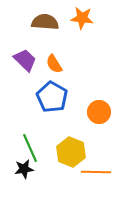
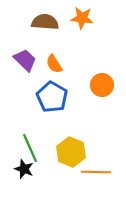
orange circle: moved 3 px right, 27 px up
black star: rotated 30 degrees clockwise
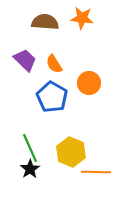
orange circle: moved 13 px left, 2 px up
black star: moved 6 px right; rotated 18 degrees clockwise
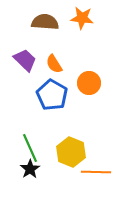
blue pentagon: moved 2 px up
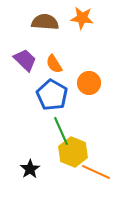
green line: moved 31 px right, 17 px up
yellow hexagon: moved 2 px right
orange line: rotated 24 degrees clockwise
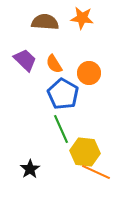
orange circle: moved 10 px up
blue pentagon: moved 11 px right, 1 px up
green line: moved 2 px up
yellow hexagon: moved 12 px right; rotated 16 degrees counterclockwise
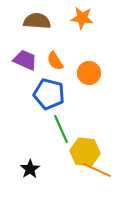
brown semicircle: moved 8 px left, 1 px up
purple trapezoid: rotated 20 degrees counterclockwise
orange semicircle: moved 1 px right, 3 px up
blue pentagon: moved 14 px left; rotated 16 degrees counterclockwise
orange line: moved 1 px right, 2 px up
